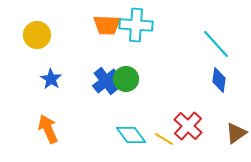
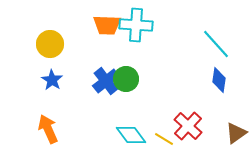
yellow circle: moved 13 px right, 9 px down
blue star: moved 1 px right, 1 px down
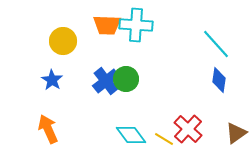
yellow circle: moved 13 px right, 3 px up
red cross: moved 3 px down
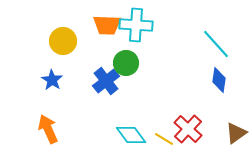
green circle: moved 16 px up
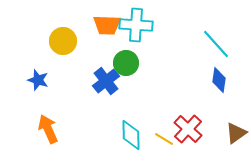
blue star: moved 14 px left; rotated 15 degrees counterclockwise
cyan diamond: rotated 36 degrees clockwise
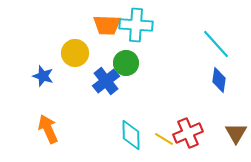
yellow circle: moved 12 px right, 12 px down
blue star: moved 5 px right, 4 px up
red cross: moved 4 px down; rotated 24 degrees clockwise
brown triangle: rotated 25 degrees counterclockwise
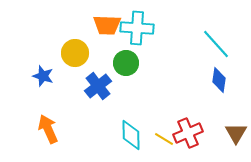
cyan cross: moved 1 px right, 3 px down
blue cross: moved 8 px left, 5 px down
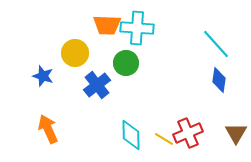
blue cross: moved 1 px left, 1 px up
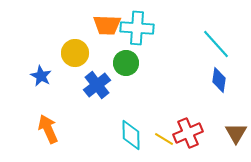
blue star: moved 2 px left; rotated 10 degrees clockwise
